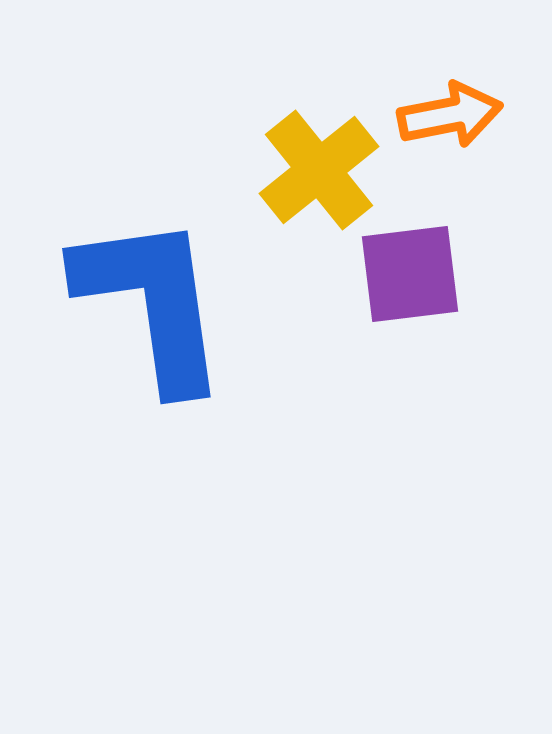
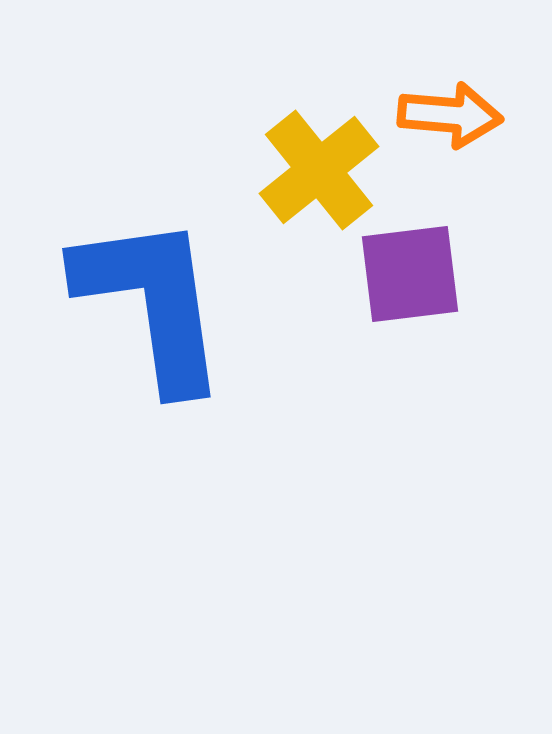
orange arrow: rotated 16 degrees clockwise
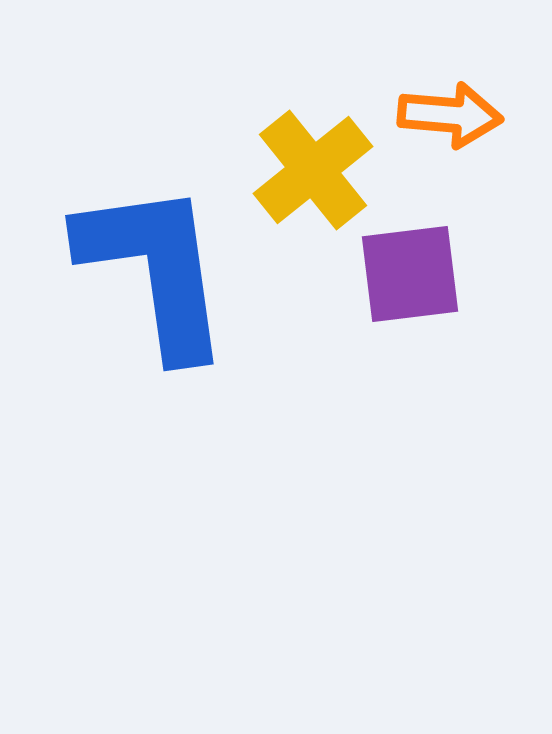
yellow cross: moved 6 px left
blue L-shape: moved 3 px right, 33 px up
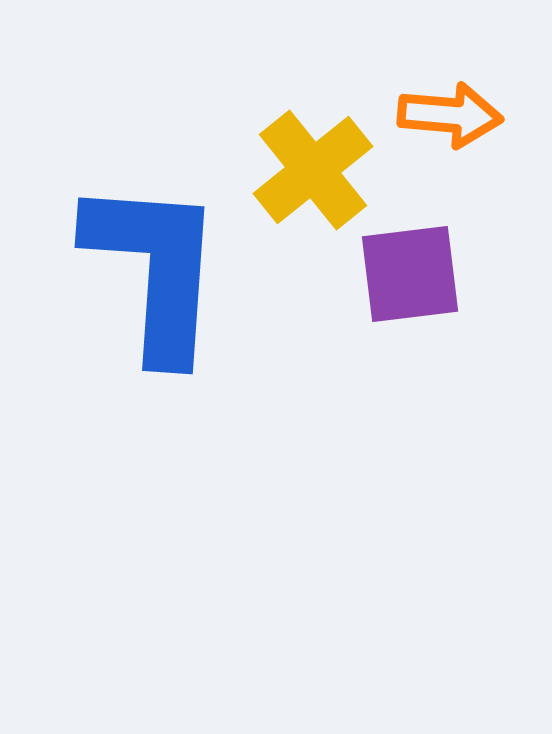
blue L-shape: rotated 12 degrees clockwise
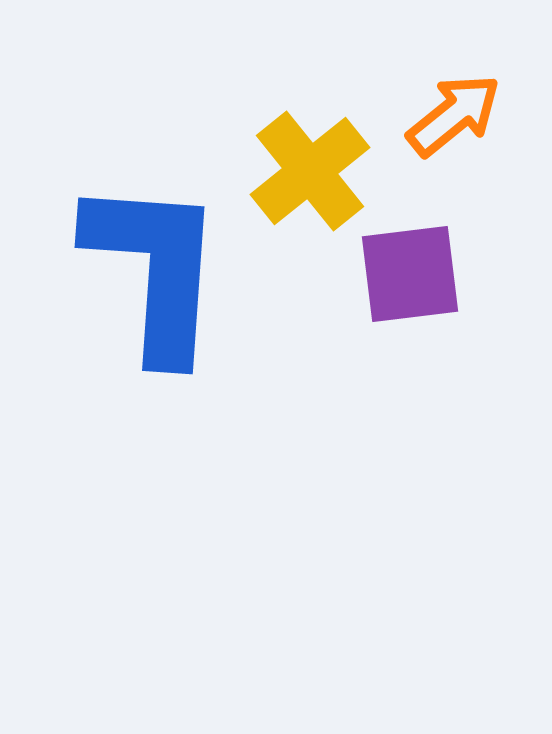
orange arrow: moved 4 px right; rotated 44 degrees counterclockwise
yellow cross: moved 3 px left, 1 px down
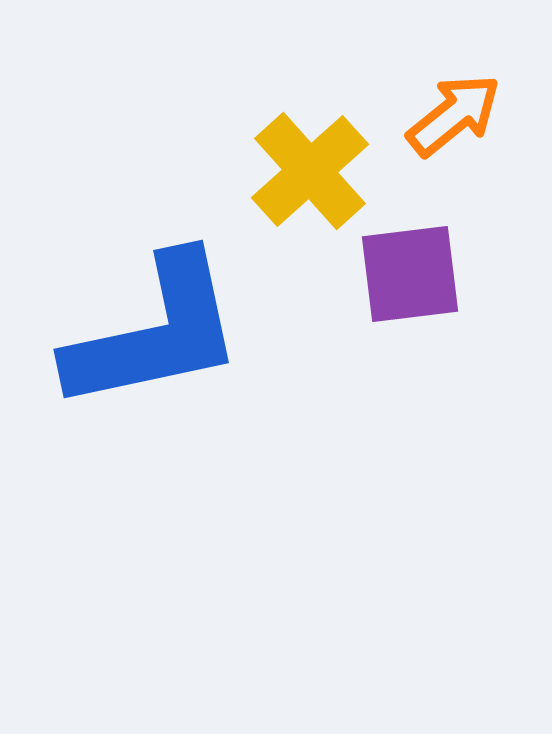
yellow cross: rotated 3 degrees counterclockwise
blue L-shape: moved 64 px down; rotated 74 degrees clockwise
